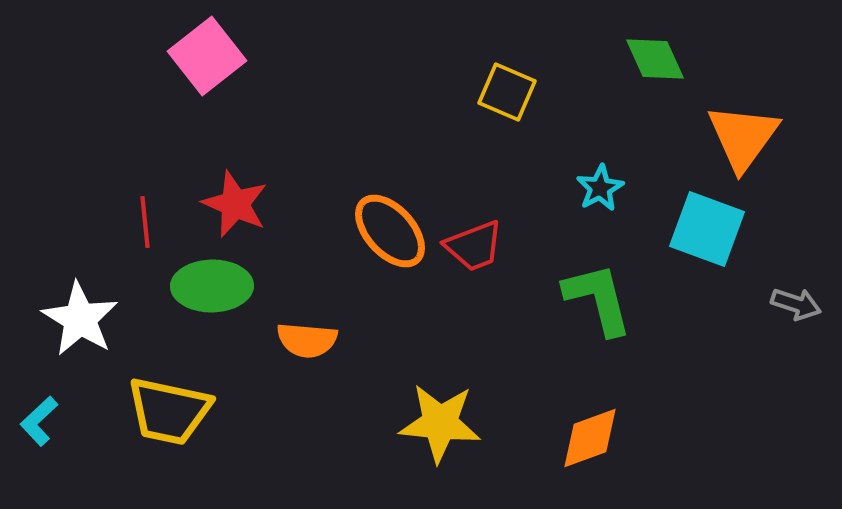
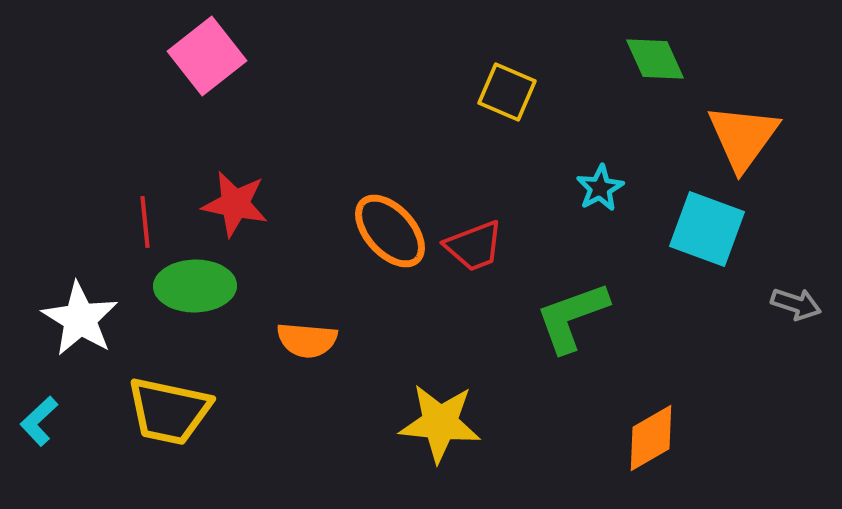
red star: rotated 12 degrees counterclockwise
green ellipse: moved 17 px left
green L-shape: moved 26 px left, 18 px down; rotated 96 degrees counterclockwise
orange diamond: moved 61 px right; rotated 10 degrees counterclockwise
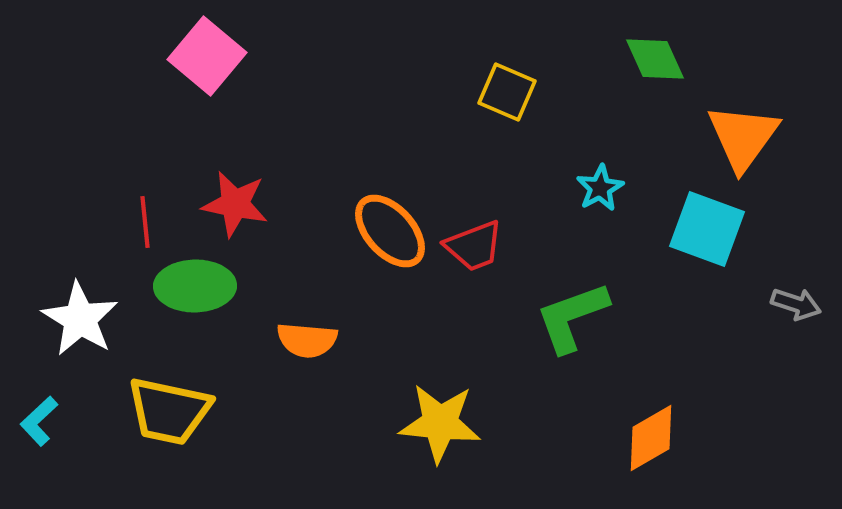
pink square: rotated 12 degrees counterclockwise
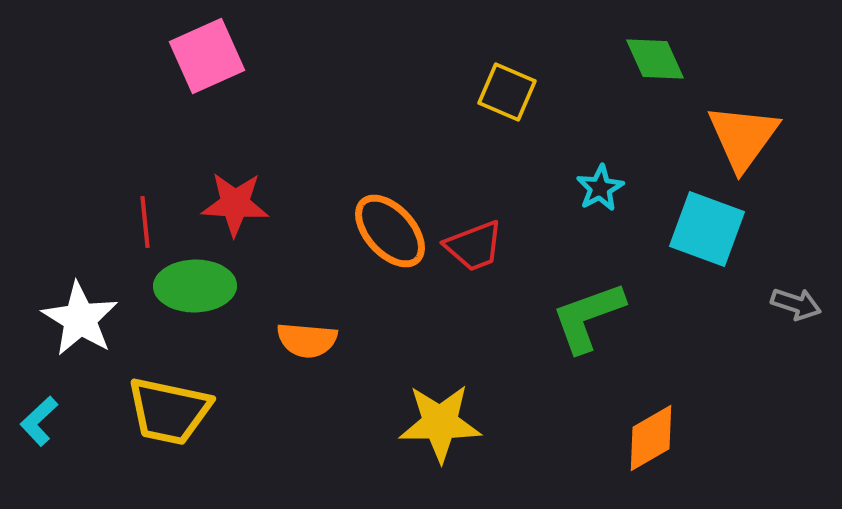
pink square: rotated 26 degrees clockwise
red star: rotated 8 degrees counterclockwise
green L-shape: moved 16 px right
yellow star: rotated 6 degrees counterclockwise
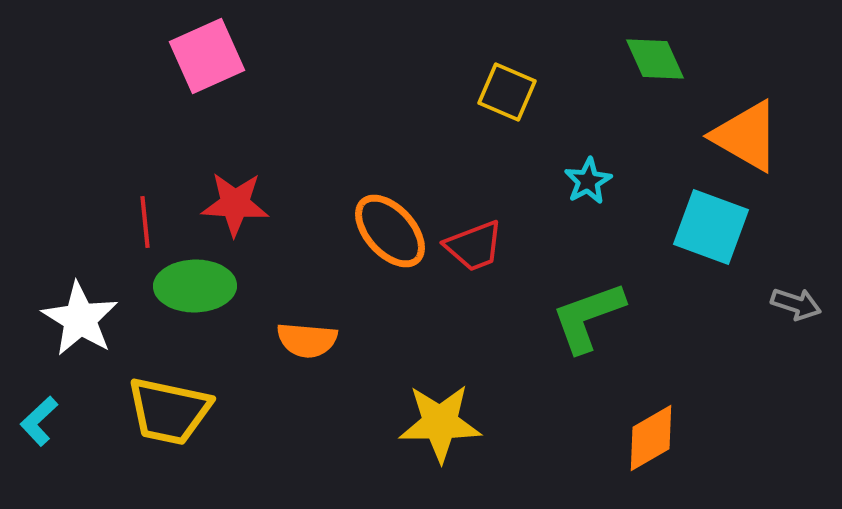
orange triangle: moved 3 px right, 1 px up; rotated 36 degrees counterclockwise
cyan star: moved 12 px left, 7 px up
cyan square: moved 4 px right, 2 px up
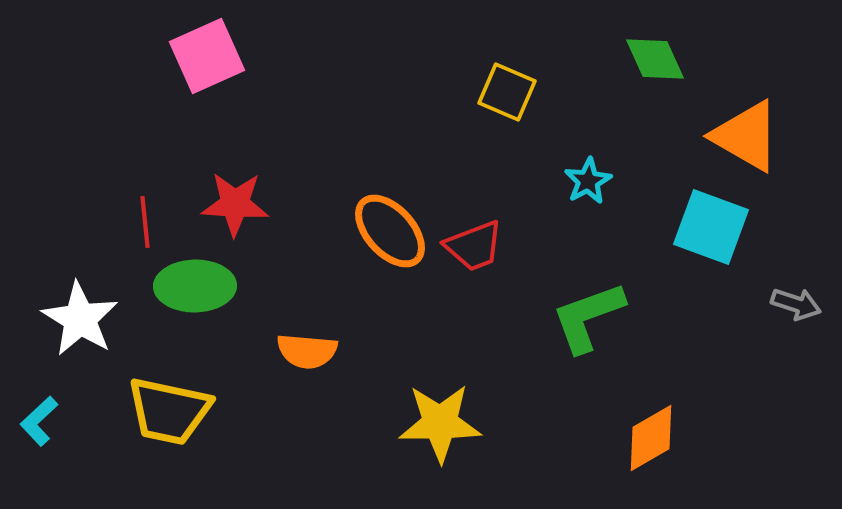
orange semicircle: moved 11 px down
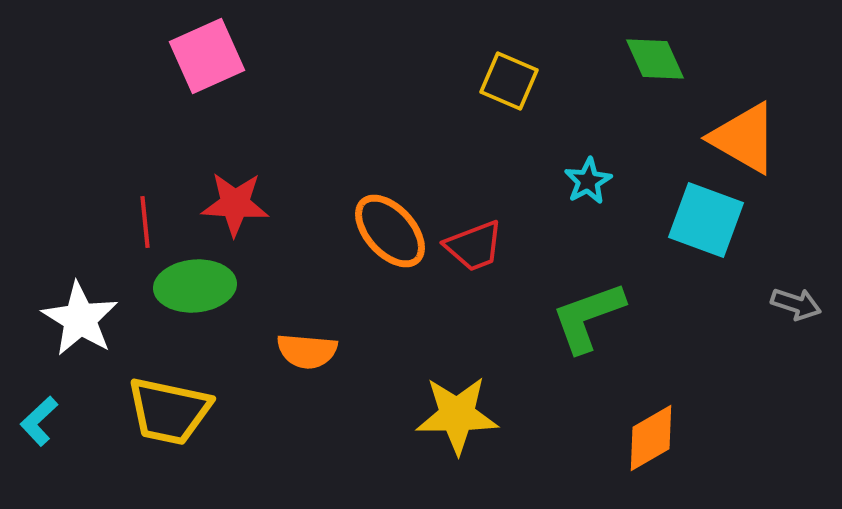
yellow square: moved 2 px right, 11 px up
orange triangle: moved 2 px left, 2 px down
cyan square: moved 5 px left, 7 px up
green ellipse: rotated 4 degrees counterclockwise
yellow star: moved 17 px right, 8 px up
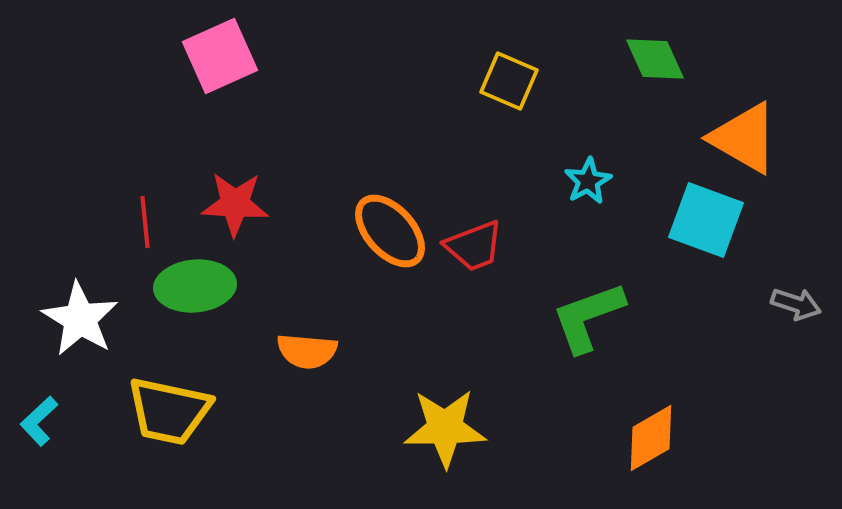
pink square: moved 13 px right
yellow star: moved 12 px left, 13 px down
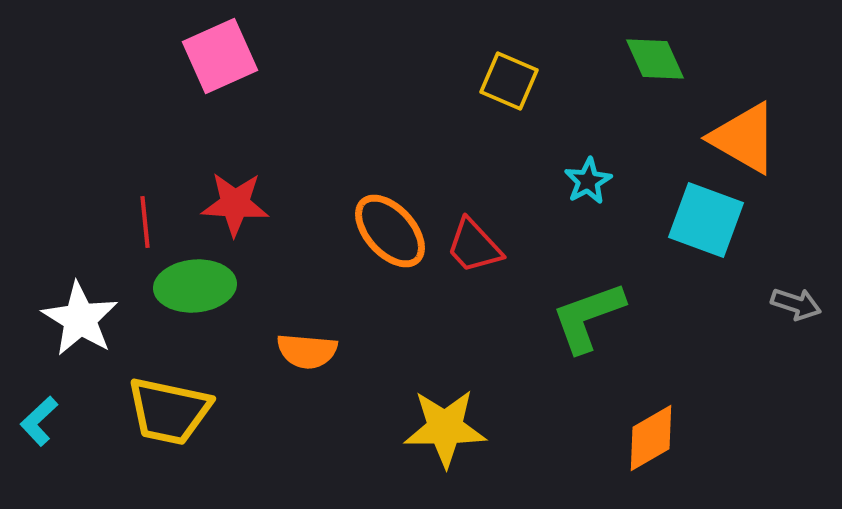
red trapezoid: rotated 68 degrees clockwise
